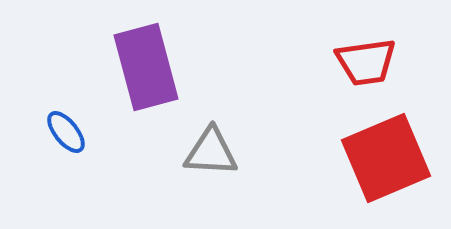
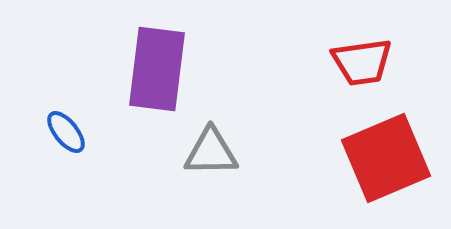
red trapezoid: moved 4 px left
purple rectangle: moved 11 px right, 2 px down; rotated 22 degrees clockwise
gray triangle: rotated 4 degrees counterclockwise
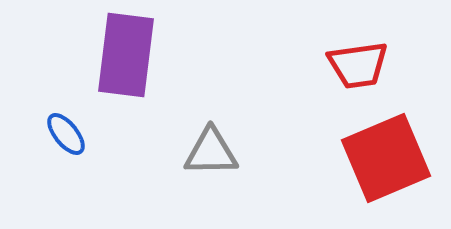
red trapezoid: moved 4 px left, 3 px down
purple rectangle: moved 31 px left, 14 px up
blue ellipse: moved 2 px down
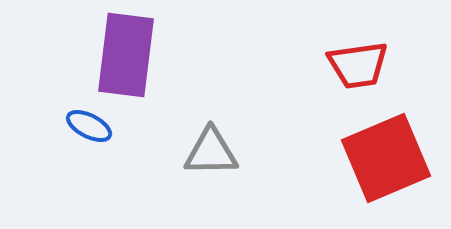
blue ellipse: moved 23 px right, 8 px up; rotated 24 degrees counterclockwise
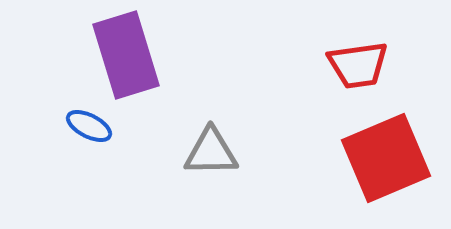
purple rectangle: rotated 24 degrees counterclockwise
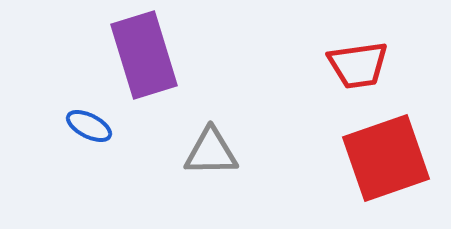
purple rectangle: moved 18 px right
red square: rotated 4 degrees clockwise
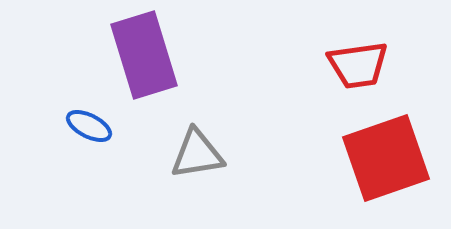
gray triangle: moved 14 px left, 2 px down; rotated 8 degrees counterclockwise
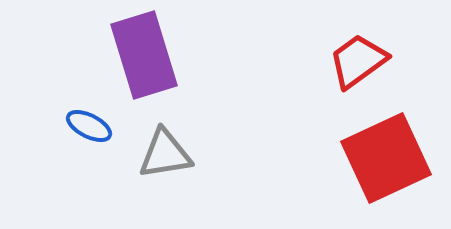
red trapezoid: moved 4 px up; rotated 152 degrees clockwise
gray triangle: moved 32 px left
red square: rotated 6 degrees counterclockwise
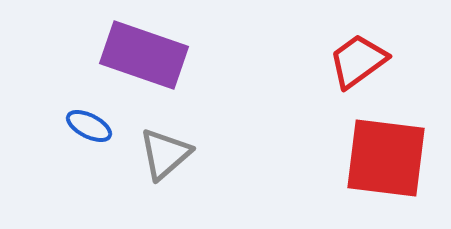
purple rectangle: rotated 54 degrees counterclockwise
gray triangle: rotated 32 degrees counterclockwise
red square: rotated 32 degrees clockwise
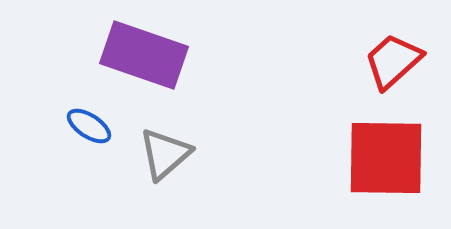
red trapezoid: moved 35 px right; rotated 6 degrees counterclockwise
blue ellipse: rotated 6 degrees clockwise
red square: rotated 6 degrees counterclockwise
